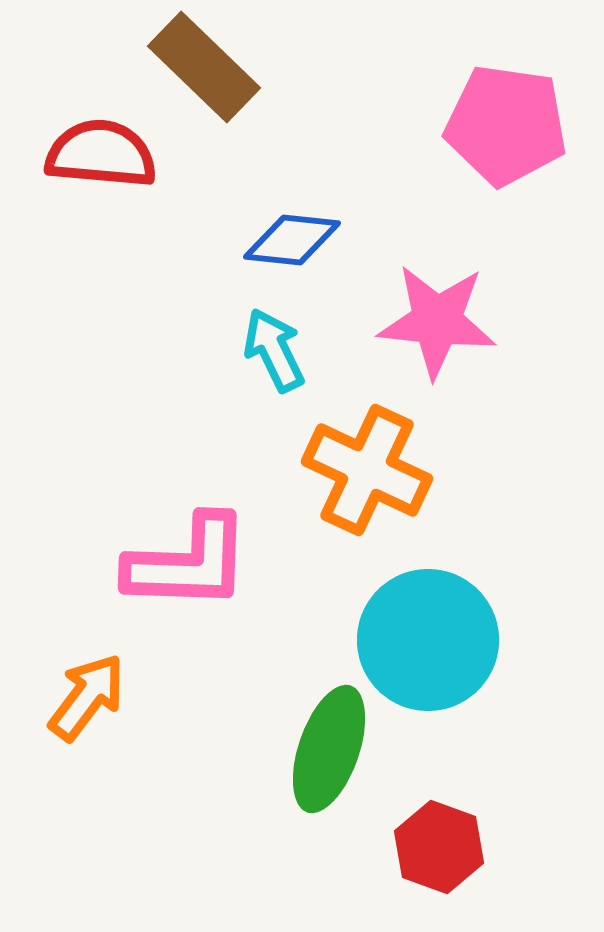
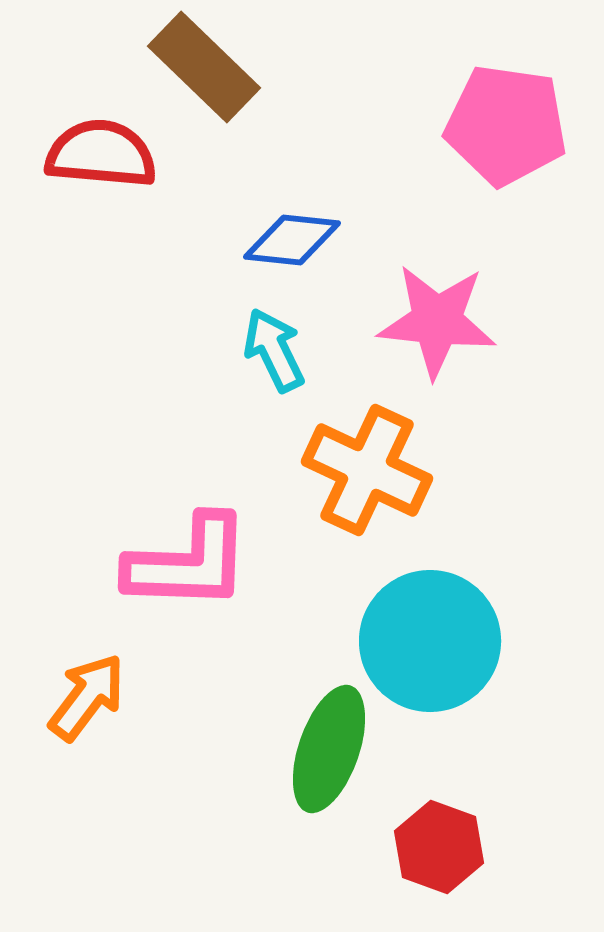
cyan circle: moved 2 px right, 1 px down
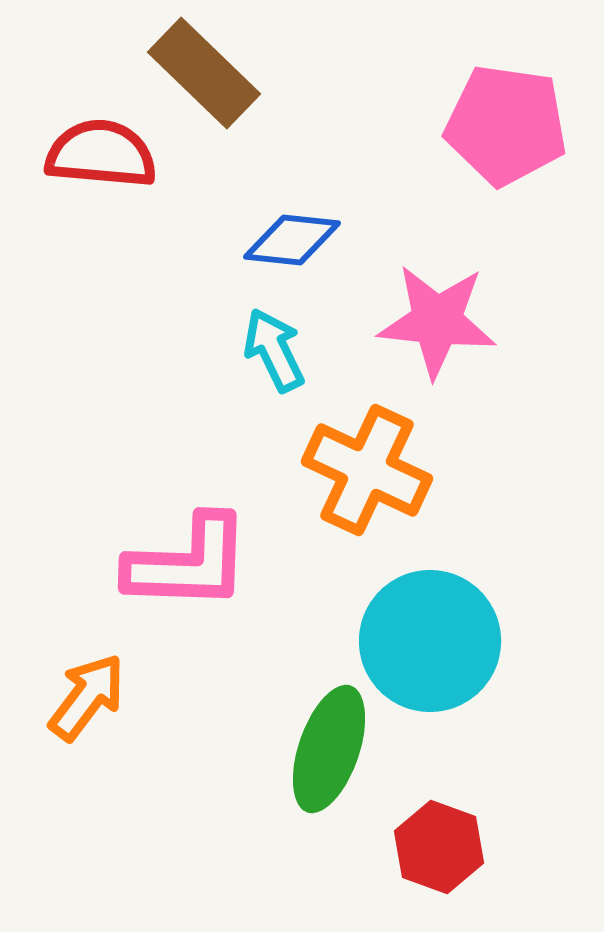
brown rectangle: moved 6 px down
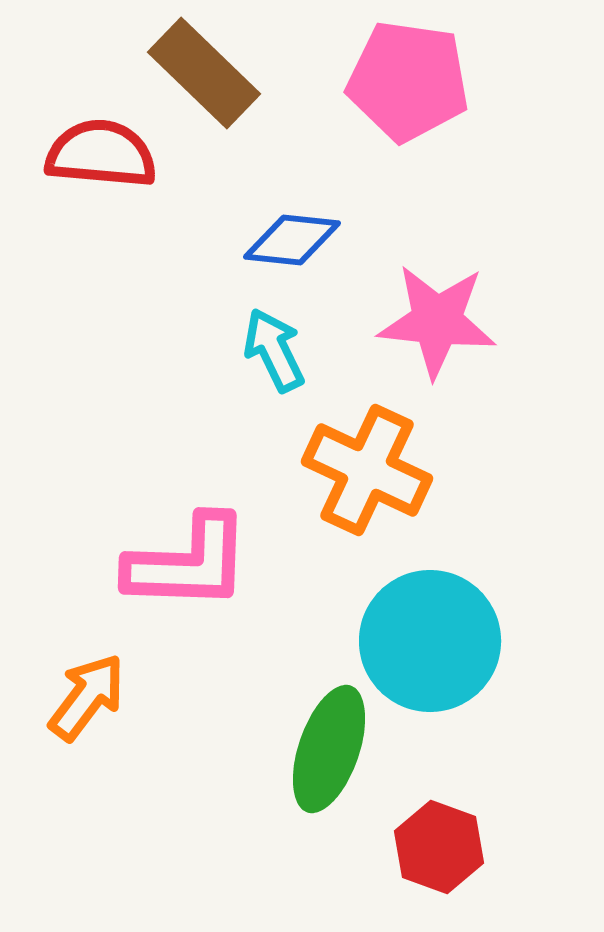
pink pentagon: moved 98 px left, 44 px up
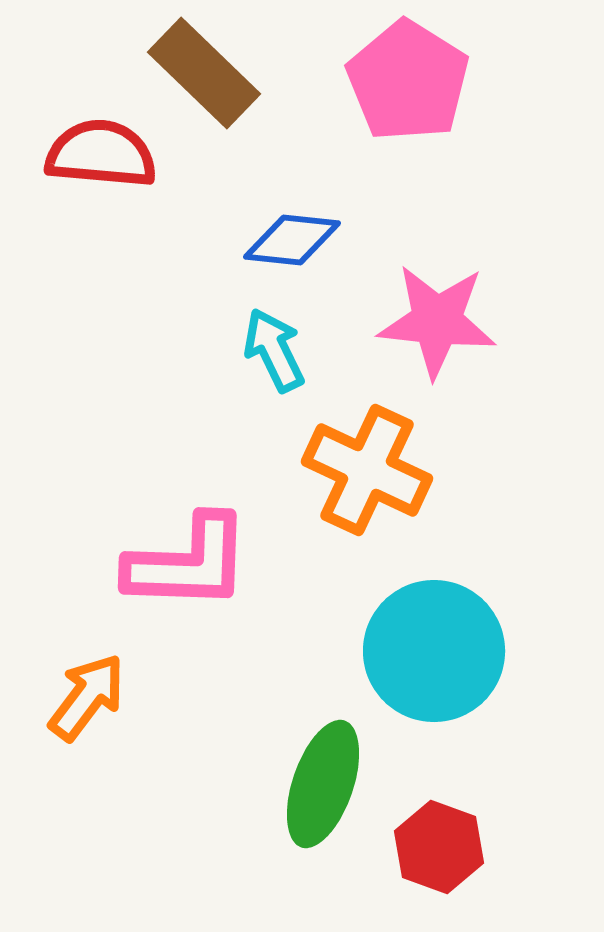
pink pentagon: rotated 24 degrees clockwise
cyan circle: moved 4 px right, 10 px down
green ellipse: moved 6 px left, 35 px down
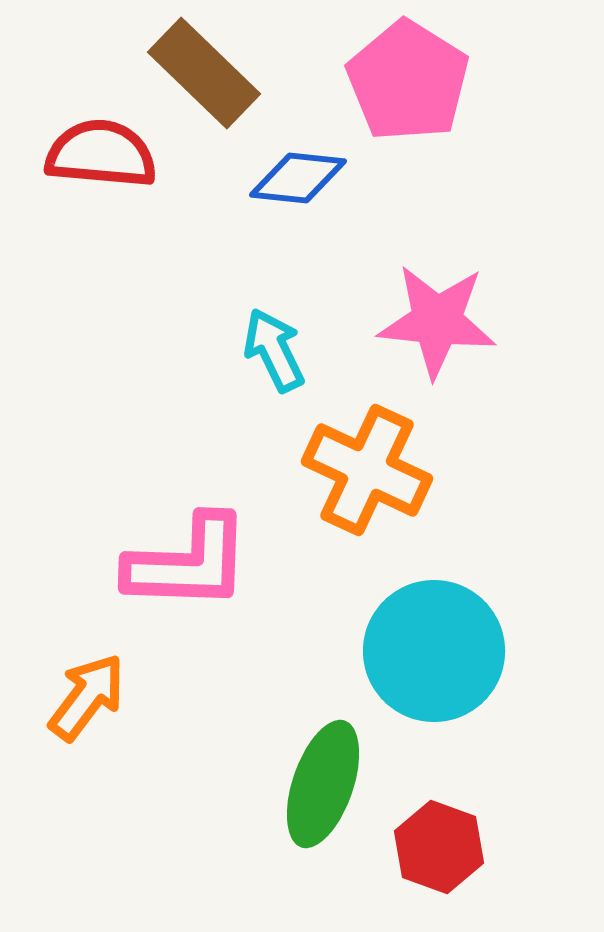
blue diamond: moved 6 px right, 62 px up
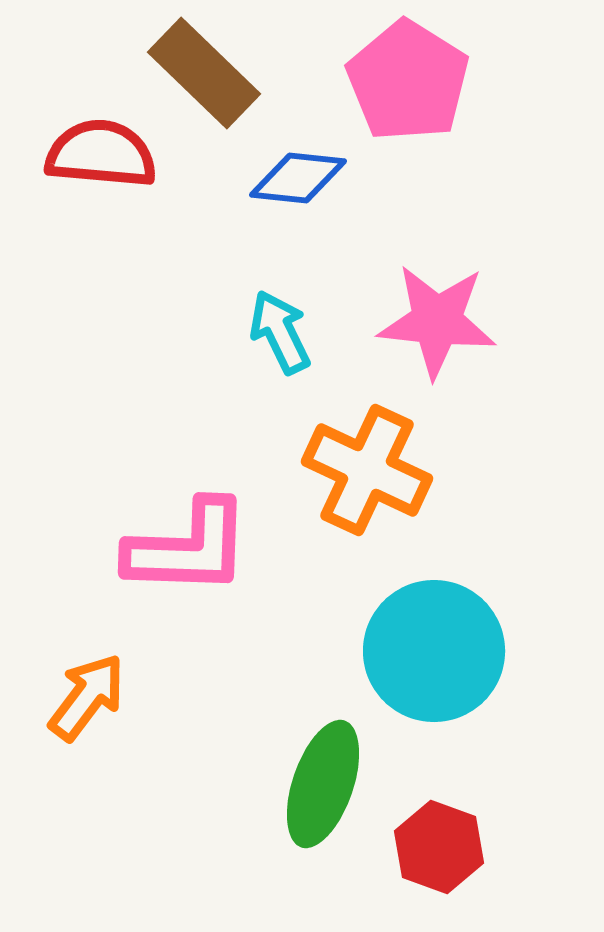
cyan arrow: moved 6 px right, 18 px up
pink L-shape: moved 15 px up
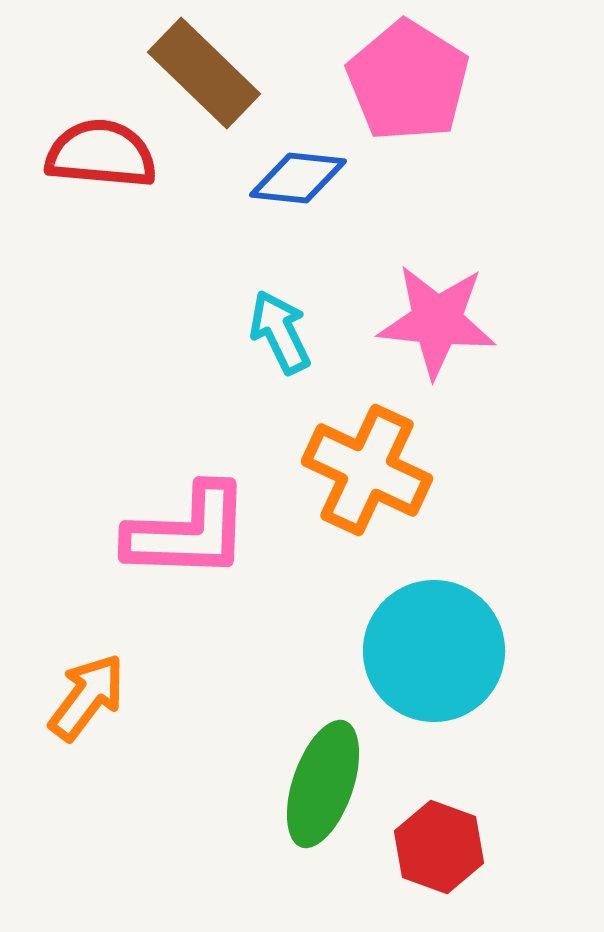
pink L-shape: moved 16 px up
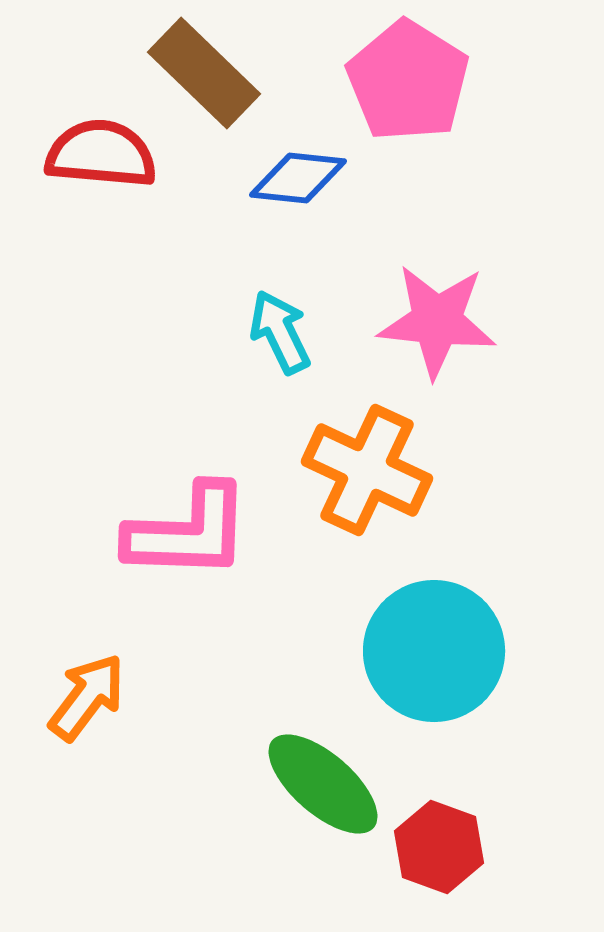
green ellipse: rotated 68 degrees counterclockwise
